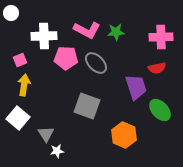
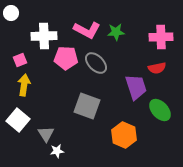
white square: moved 2 px down
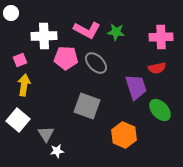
green star: rotated 12 degrees clockwise
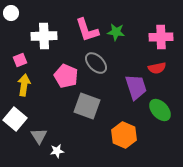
pink L-shape: rotated 44 degrees clockwise
pink pentagon: moved 18 px down; rotated 20 degrees clockwise
white square: moved 3 px left, 1 px up
gray triangle: moved 7 px left, 2 px down
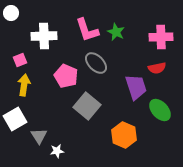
green star: rotated 18 degrees clockwise
gray square: rotated 20 degrees clockwise
white square: rotated 20 degrees clockwise
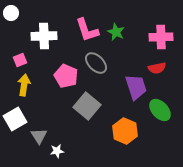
orange hexagon: moved 1 px right, 4 px up
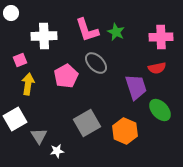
pink pentagon: rotated 20 degrees clockwise
yellow arrow: moved 4 px right, 1 px up
gray square: moved 17 px down; rotated 20 degrees clockwise
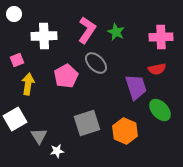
white circle: moved 3 px right, 1 px down
pink L-shape: rotated 128 degrees counterclockwise
pink square: moved 3 px left
red semicircle: moved 1 px down
gray square: rotated 12 degrees clockwise
